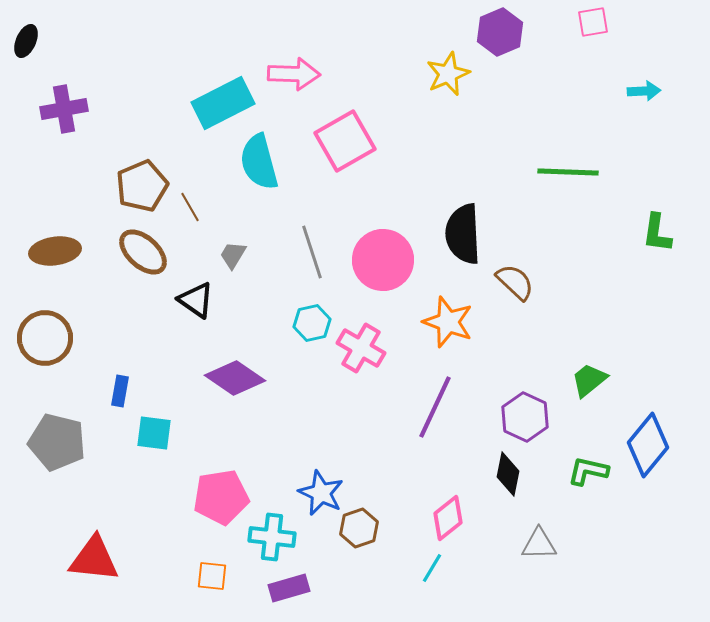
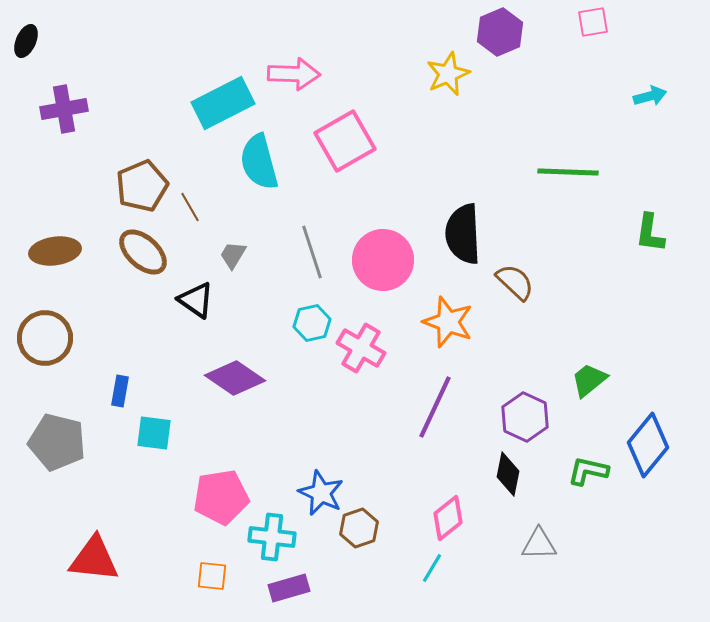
cyan arrow at (644, 91): moved 6 px right, 5 px down; rotated 12 degrees counterclockwise
green L-shape at (657, 233): moved 7 px left
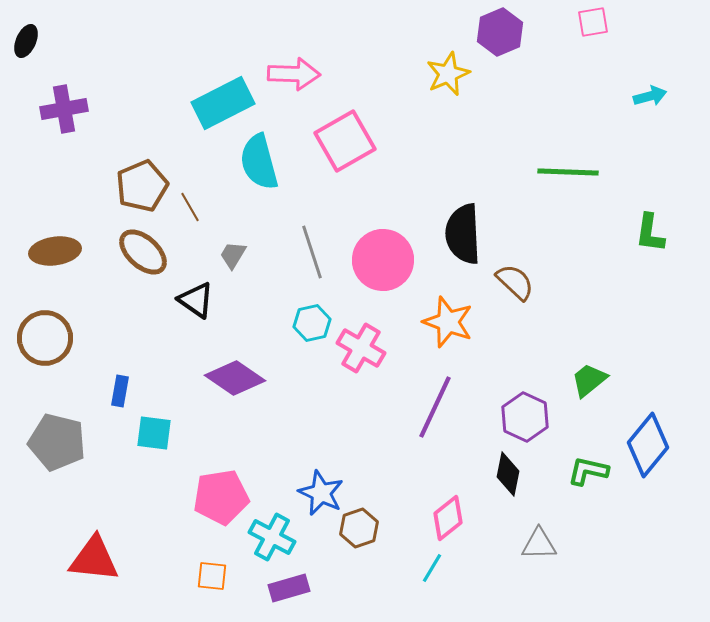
cyan cross at (272, 537): rotated 21 degrees clockwise
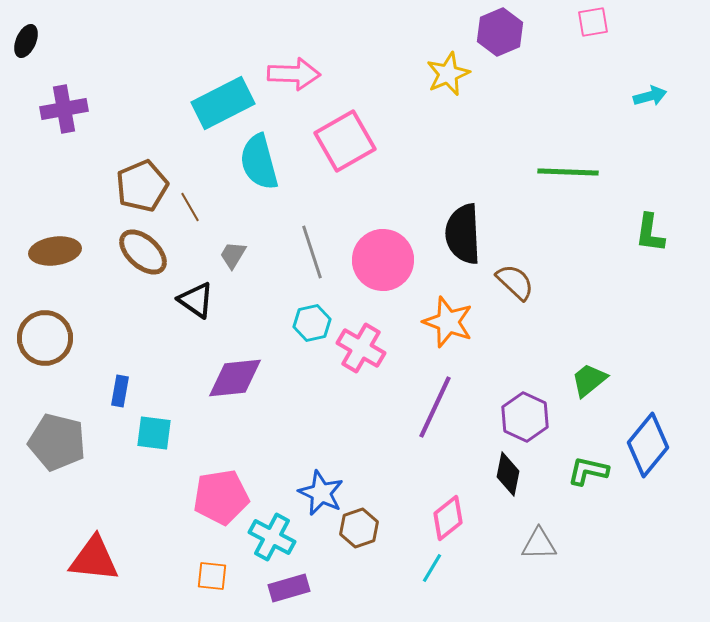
purple diamond at (235, 378): rotated 40 degrees counterclockwise
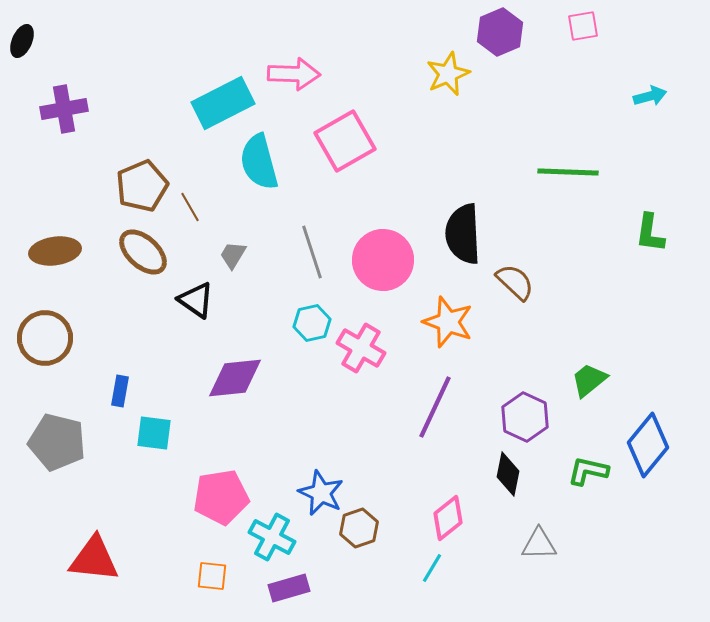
pink square at (593, 22): moved 10 px left, 4 px down
black ellipse at (26, 41): moved 4 px left
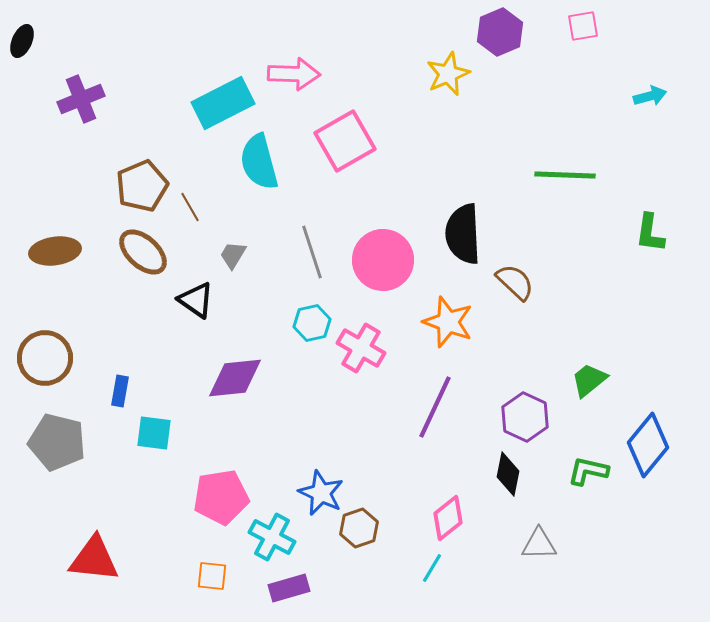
purple cross at (64, 109): moved 17 px right, 10 px up; rotated 12 degrees counterclockwise
green line at (568, 172): moved 3 px left, 3 px down
brown circle at (45, 338): moved 20 px down
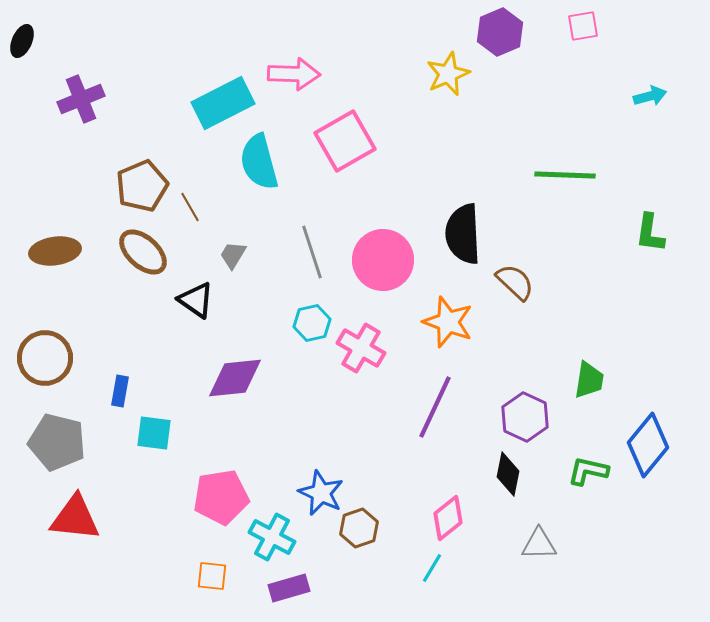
green trapezoid at (589, 380): rotated 138 degrees clockwise
red triangle at (94, 559): moved 19 px left, 41 px up
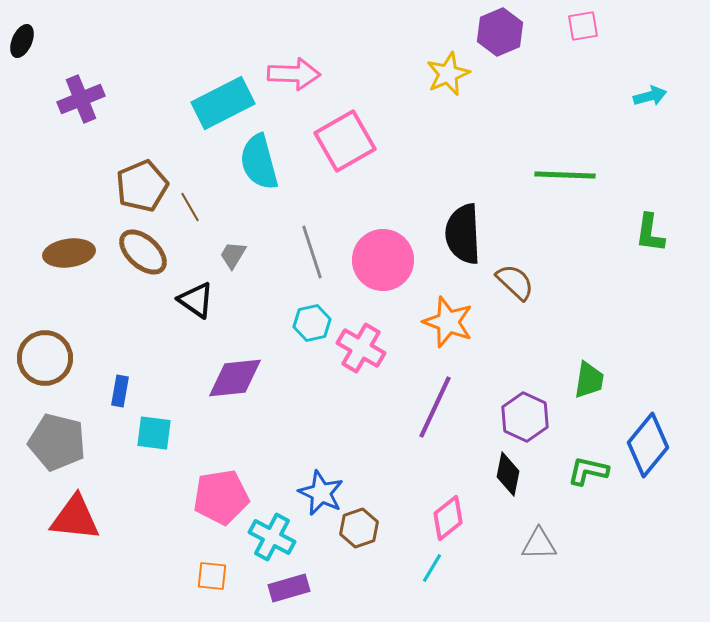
brown ellipse at (55, 251): moved 14 px right, 2 px down
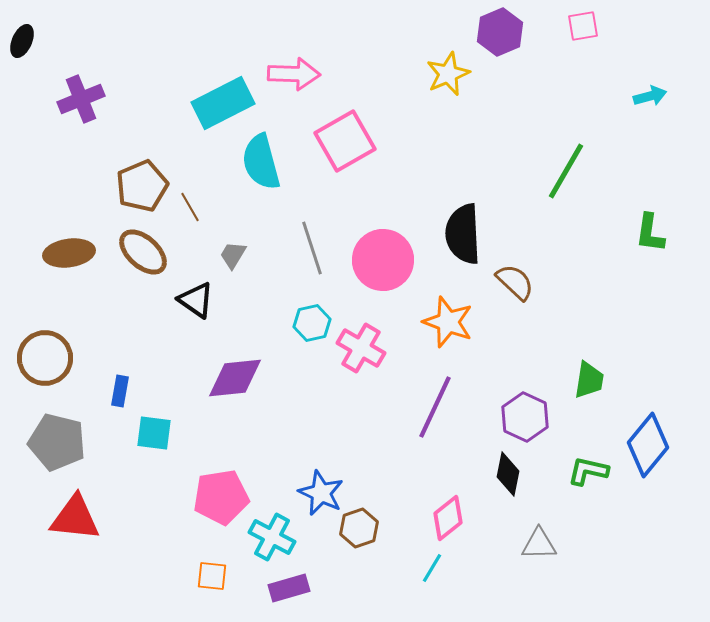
cyan semicircle at (259, 162): moved 2 px right
green line at (565, 175): moved 1 px right, 4 px up; rotated 62 degrees counterclockwise
gray line at (312, 252): moved 4 px up
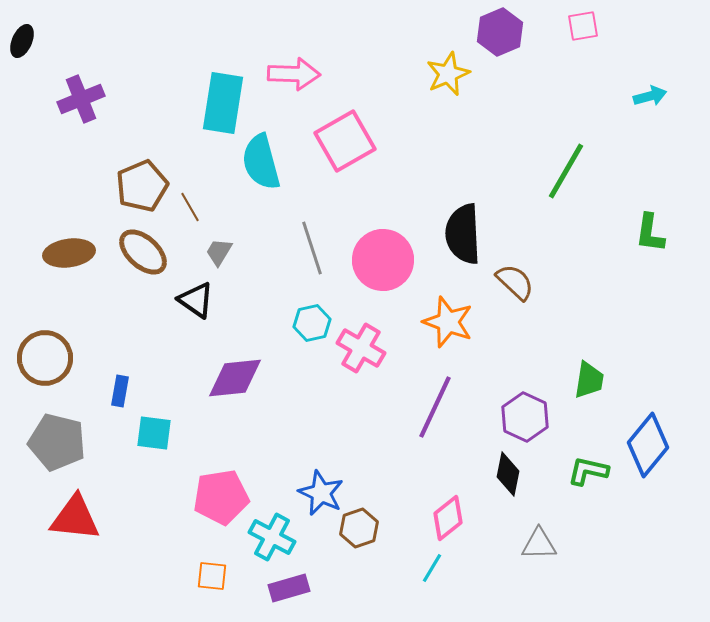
cyan rectangle at (223, 103): rotated 54 degrees counterclockwise
gray trapezoid at (233, 255): moved 14 px left, 3 px up
